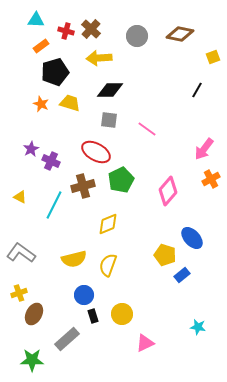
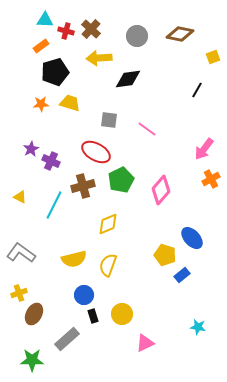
cyan triangle at (36, 20): moved 9 px right
black diamond at (110, 90): moved 18 px right, 11 px up; rotated 8 degrees counterclockwise
orange star at (41, 104): rotated 28 degrees counterclockwise
pink diamond at (168, 191): moved 7 px left, 1 px up
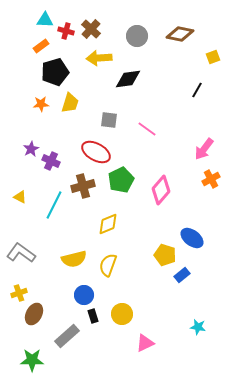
yellow trapezoid at (70, 103): rotated 90 degrees clockwise
blue ellipse at (192, 238): rotated 10 degrees counterclockwise
gray rectangle at (67, 339): moved 3 px up
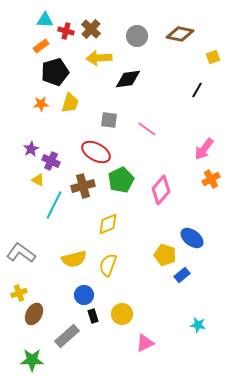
yellow triangle at (20, 197): moved 18 px right, 17 px up
cyan star at (198, 327): moved 2 px up
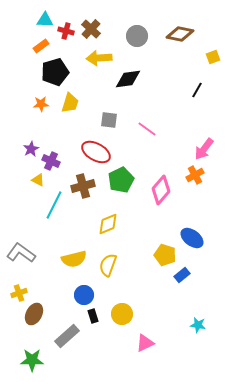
orange cross at (211, 179): moved 16 px left, 4 px up
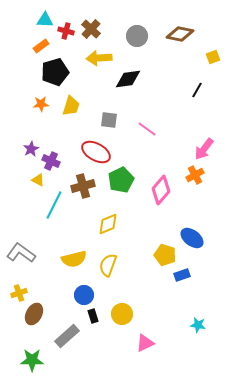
yellow trapezoid at (70, 103): moved 1 px right, 3 px down
blue rectangle at (182, 275): rotated 21 degrees clockwise
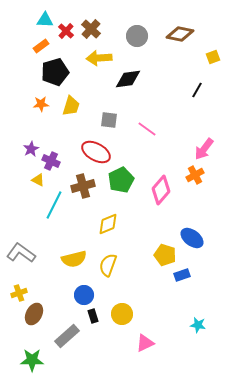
red cross at (66, 31): rotated 28 degrees clockwise
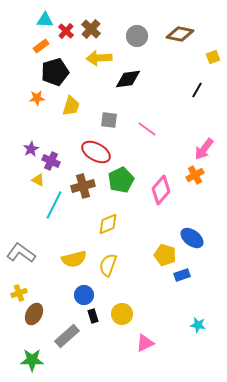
orange star at (41, 104): moved 4 px left, 6 px up
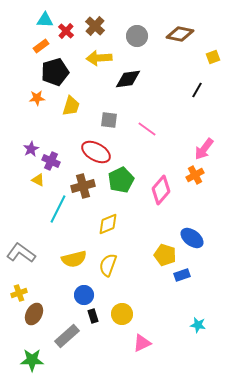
brown cross at (91, 29): moved 4 px right, 3 px up
cyan line at (54, 205): moved 4 px right, 4 px down
pink triangle at (145, 343): moved 3 px left
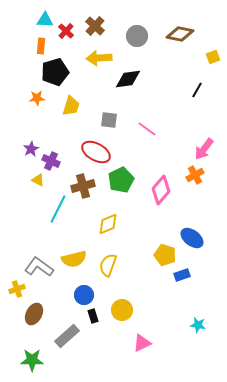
orange rectangle at (41, 46): rotated 49 degrees counterclockwise
gray L-shape at (21, 253): moved 18 px right, 14 px down
yellow cross at (19, 293): moved 2 px left, 4 px up
yellow circle at (122, 314): moved 4 px up
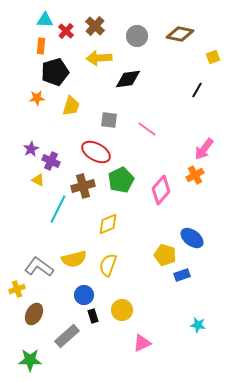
green star at (32, 360): moved 2 px left
